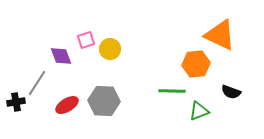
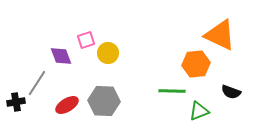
yellow circle: moved 2 px left, 4 px down
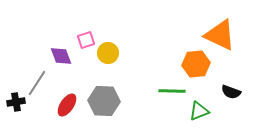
red ellipse: rotated 25 degrees counterclockwise
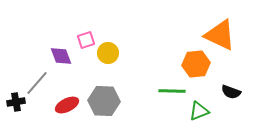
gray line: rotated 8 degrees clockwise
red ellipse: rotated 30 degrees clockwise
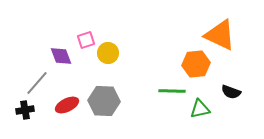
black cross: moved 9 px right, 8 px down
green triangle: moved 1 px right, 2 px up; rotated 10 degrees clockwise
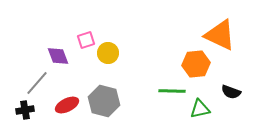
purple diamond: moved 3 px left
gray hexagon: rotated 12 degrees clockwise
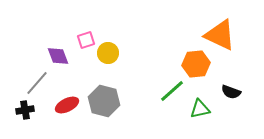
green line: rotated 44 degrees counterclockwise
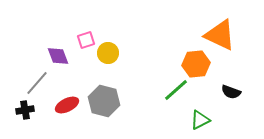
green line: moved 4 px right, 1 px up
green triangle: moved 11 px down; rotated 15 degrees counterclockwise
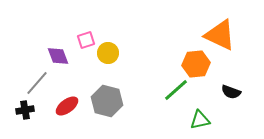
gray hexagon: moved 3 px right
red ellipse: moved 1 px down; rotated 10 degrees counterclockwise
green triangle: rotated 15 degrees clockwise
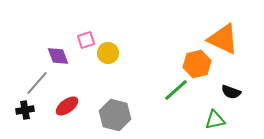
orange triangle: moved 3 px right, 4 px down
orange hexagon: moved 1 px right; rotated 8 degrees counterclockwise
gray hexagon: moved 8 px right, 14 px down
green triangle: moved 15 px right
